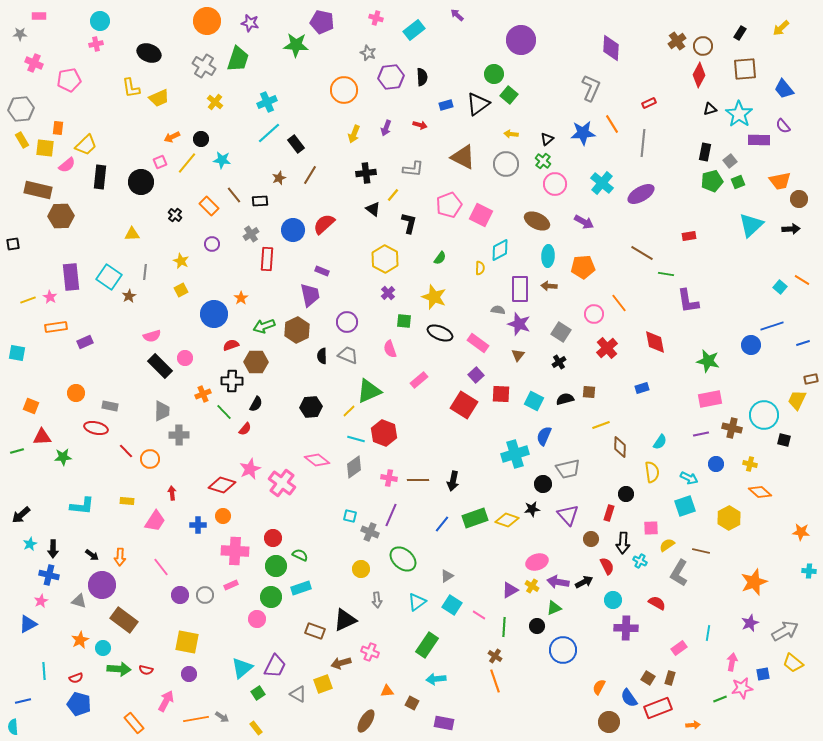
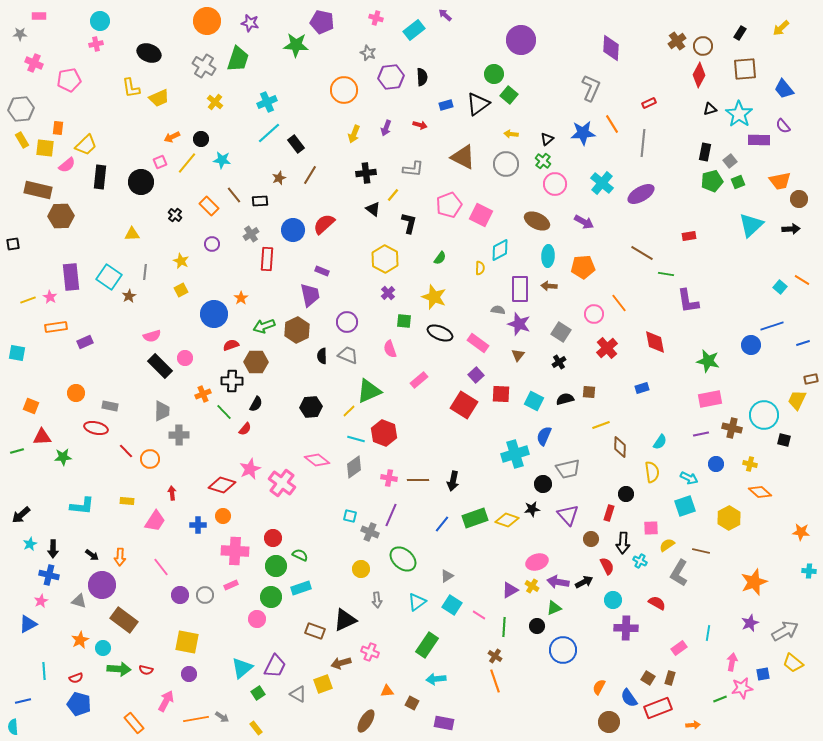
purple arrow at (457, 15): moved 12 px left
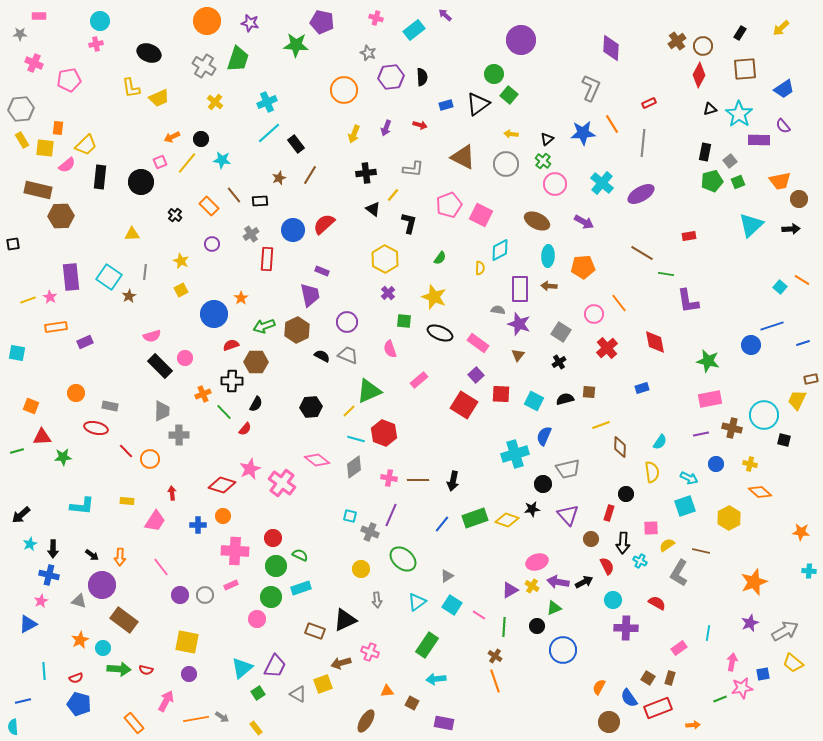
blue trapezoid at (784, 89): rotated 85 degrees counterclockwise
black semicircle at (322, 356): rotated 119 degrees clockwise
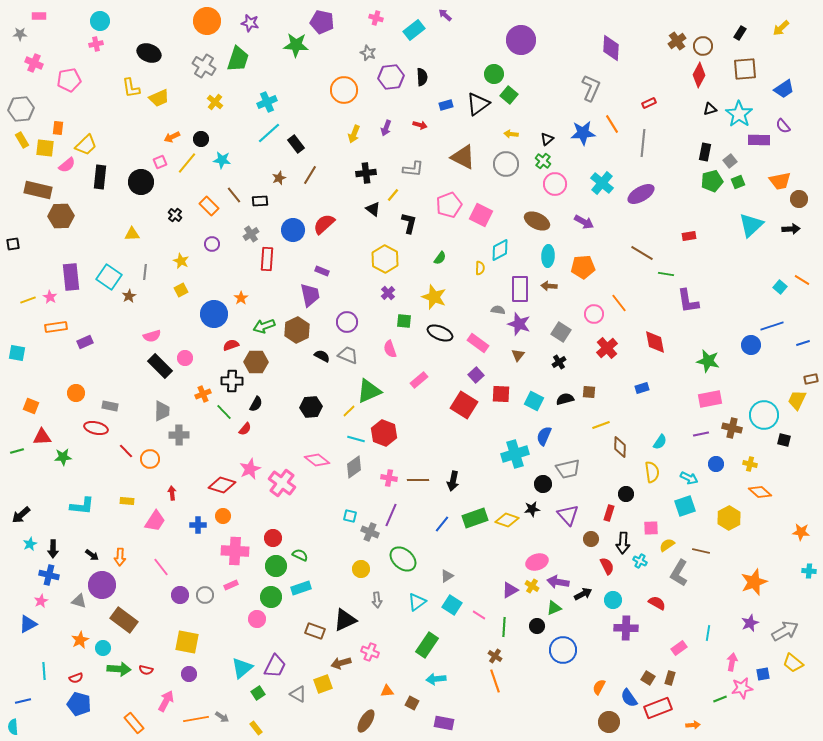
black arrow at (584, 582): moved 1 px left, 12 px down
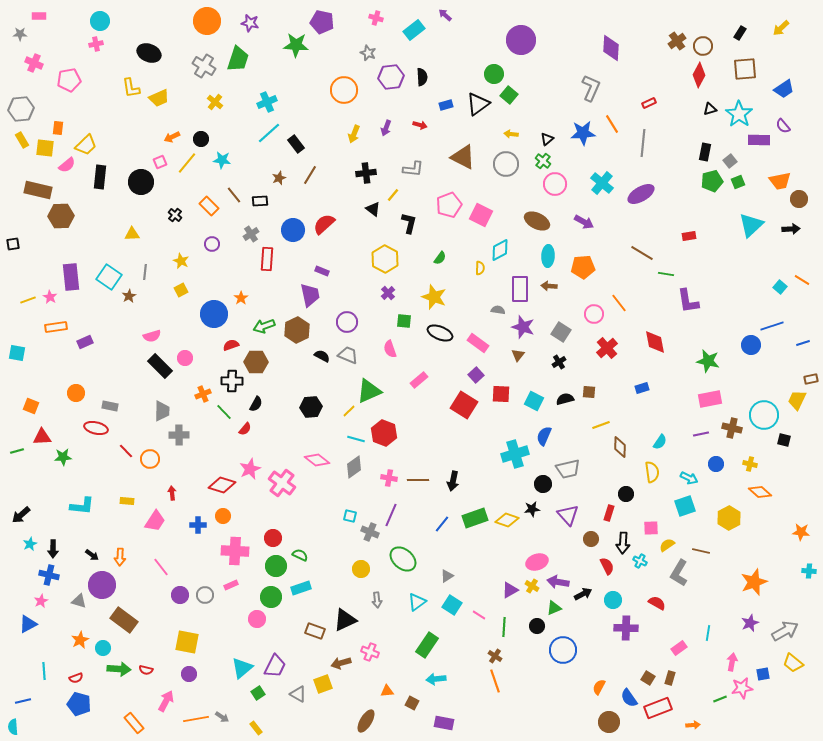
purple star at (519, 324): moved 4 px right, 3 px down
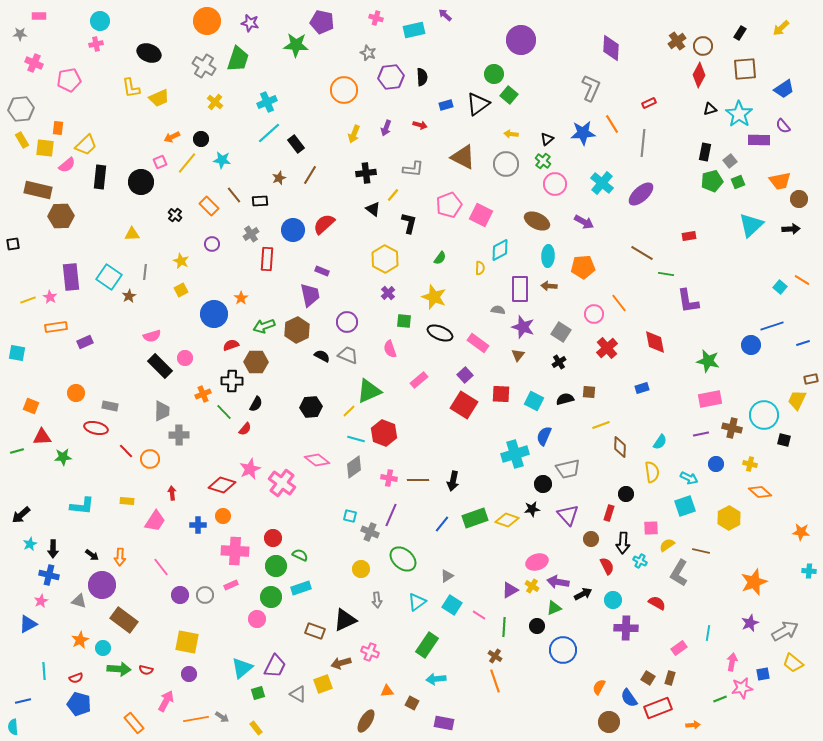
cyan rectangle at (414, 30): rotated 25 degrees clockwise
purple ellipse at (641, 194): rotated 12 degrees counterclockwise
purple square at (476, 375): moved 11 px left
green square at (258, 693): rotated 16 degrees clockwise
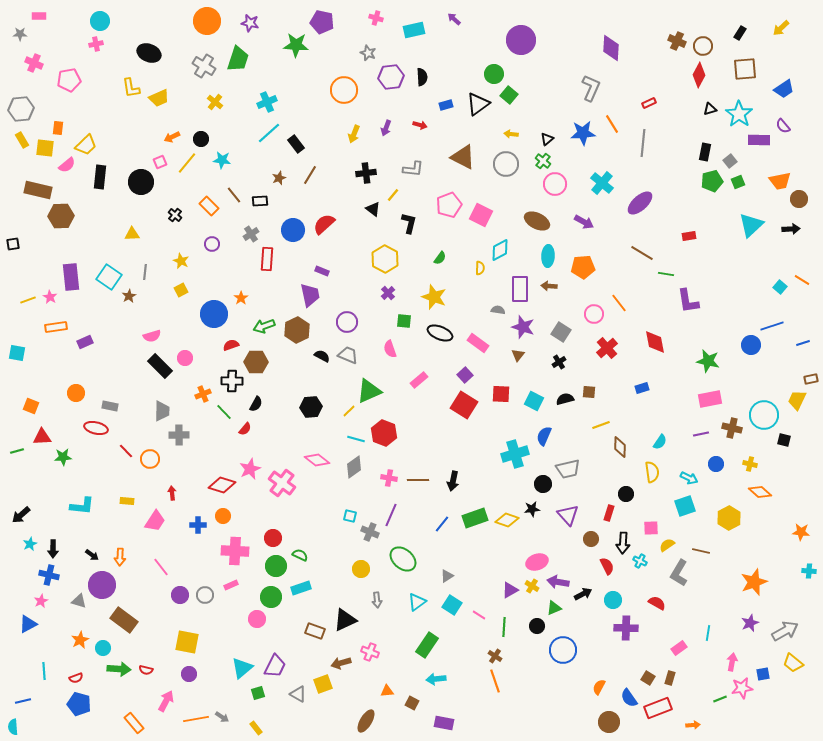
purple arrow at (445, 15): moved 9 px right, 4 px down
brown cross at (677, 41): rotated 30 degrees counterclockwise
purple ellipse at (641, 194): moved 1 px left, 9 px down
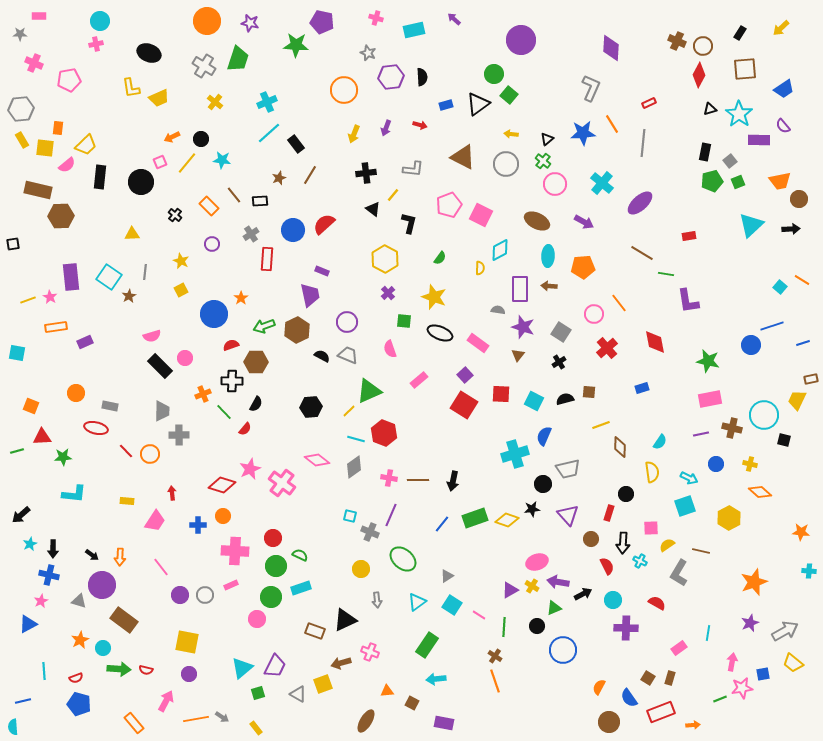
orange circle at (150, 459): moved 5 px up
cyan L-shape at (82, 506): moved 8 px left, 12 px up
red rectangle at (658, 708): moved 3 px right, 4 px down
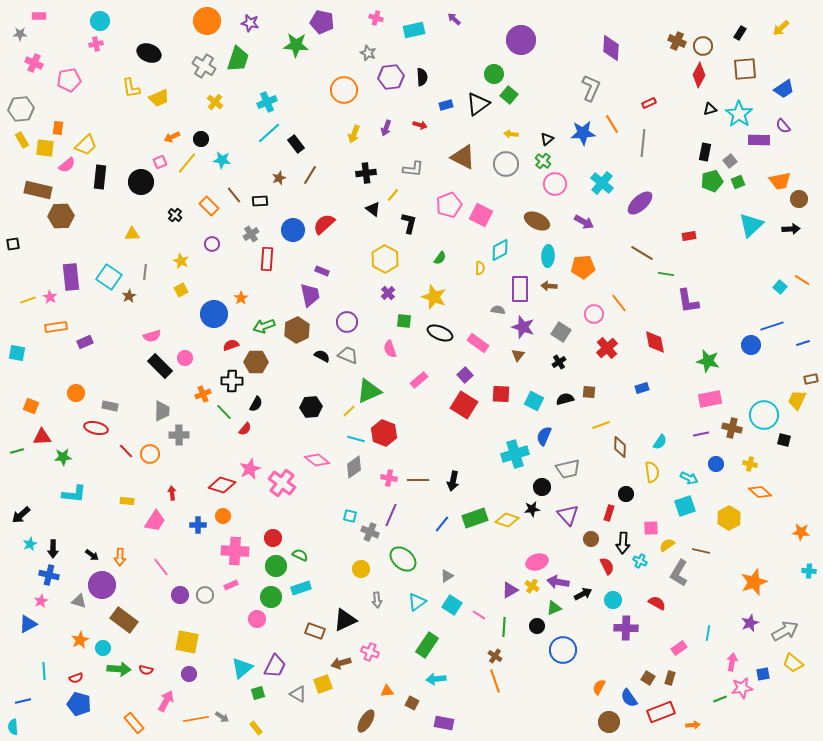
black circle at (543, 484): moved 1 px left, 3 px down
